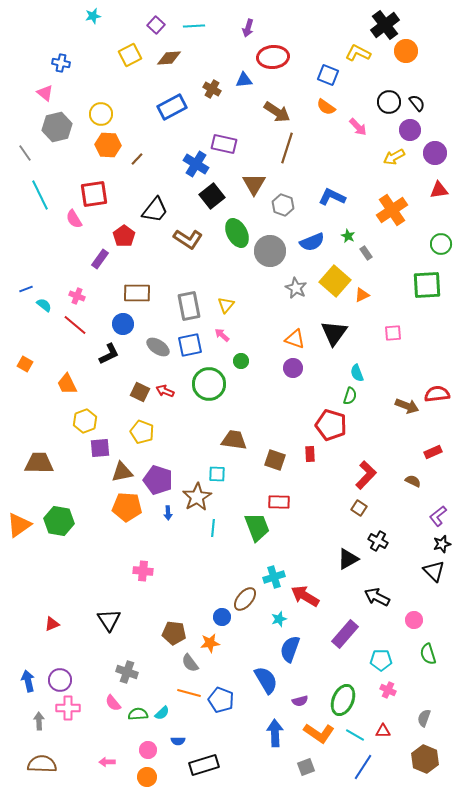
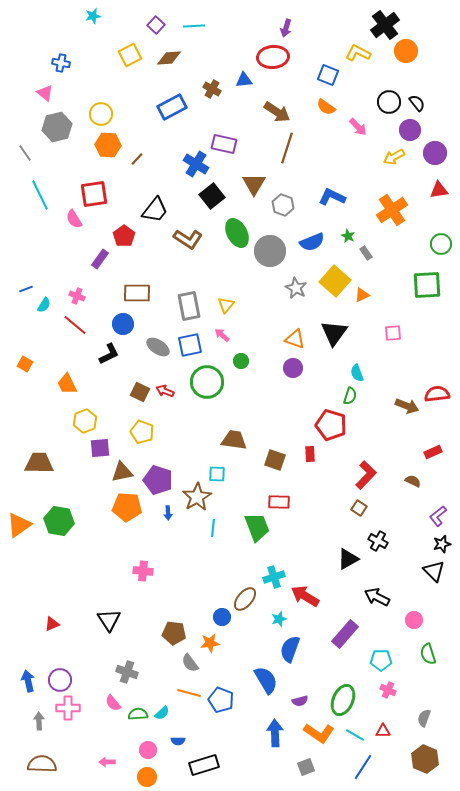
purple arrow at (248, 28): moved 38 px right
cyan semicircle at (44, 305): rotated 84 degrees clockwise
green circle at (209, 384): moved 2 px left, 2 px up
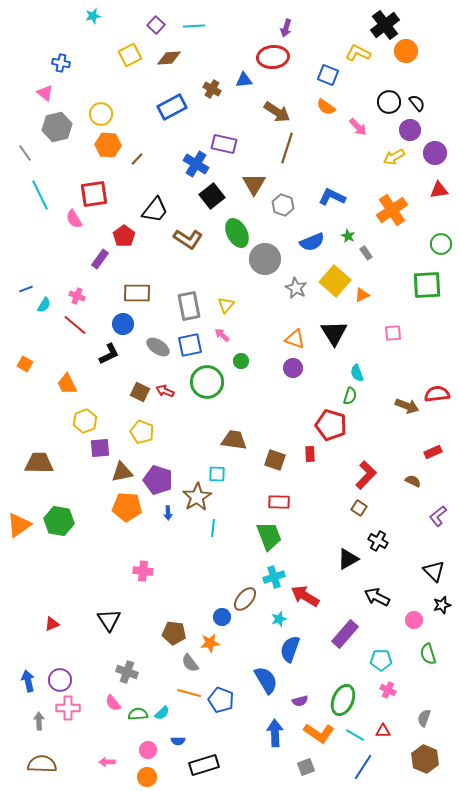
gray circle at (270, 251): moved 5 px left, 8 px down
black triangle at (334, 333): rotated 8 degrees counterclockwise
green trapezoid at (257, 527): moved 12 px right, 9 px down
black star at (442, 544): moved 61 px down
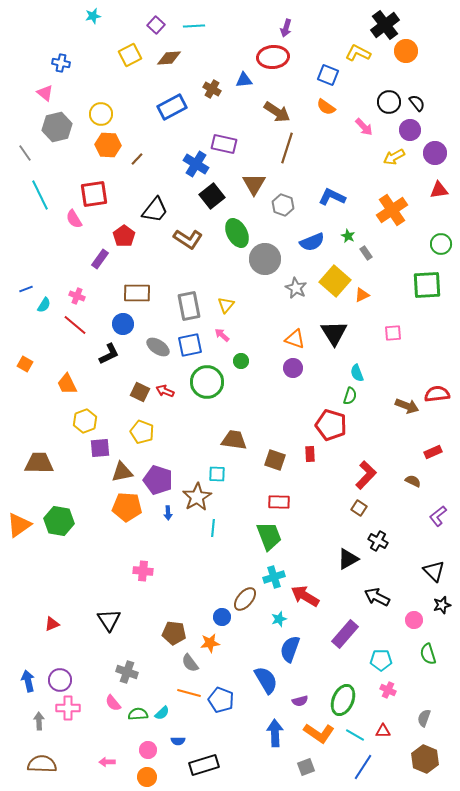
pink arrow at (358, 127): moved 6 px right
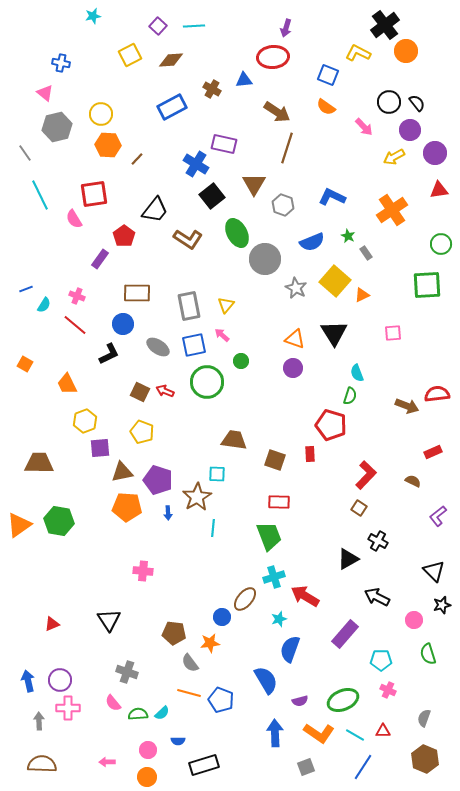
purple square at (156, 25): moved 2 px right, 1 px down
brown diamond at (169, 58): moved 2 px right, 2 px down
blue square at (190, 345): moved 4 px right
green ellipse at (343, 700): rotated 44 degrees clockwise
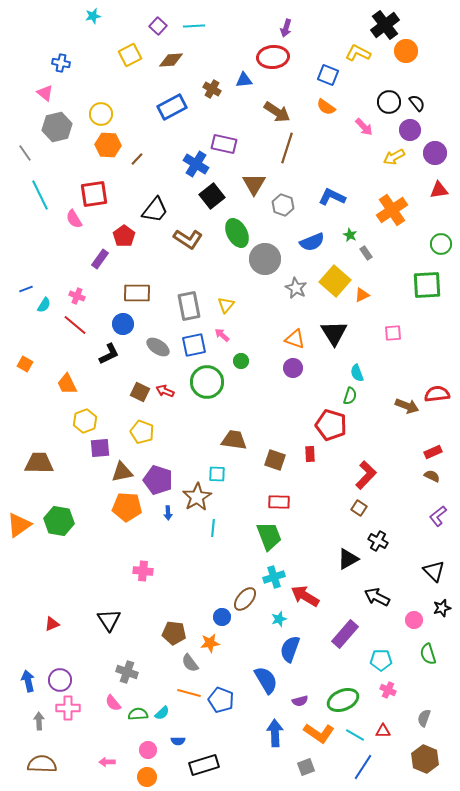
green star at (348, 236): moved 2 px right, 1 px up
brown semicircle at (413, 481): moved 19 px right, 5 px up
black star at (442, 605): moved 3 px down
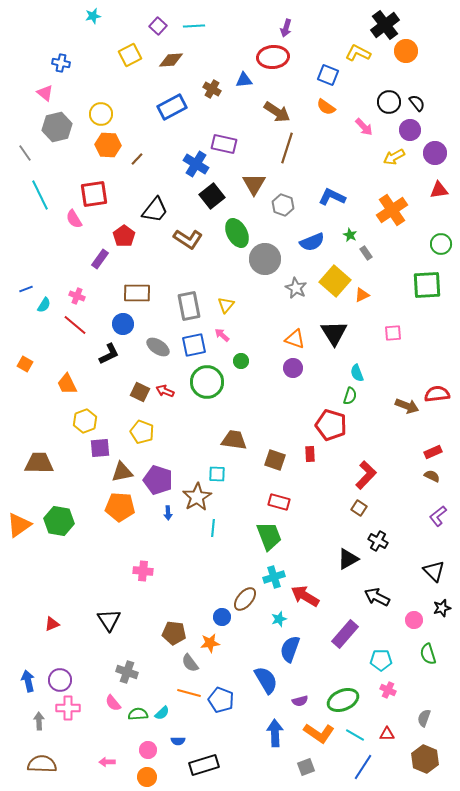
red rectangle at (279, 502): rotated 15 degrees clockwise
orange pentagon at (127, 507): moved 7 px left
red triangle at (383, 731): moved 4 px right, 3 px down
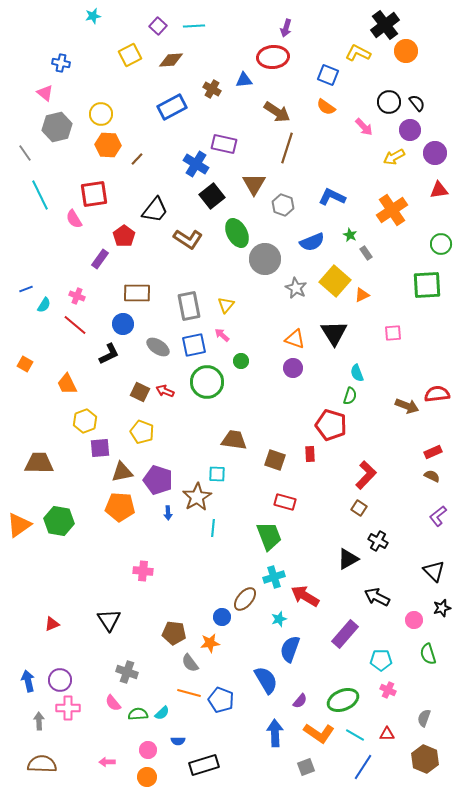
red rectangle at (279, 502): moved 6 px right
purple semicircle at (300, 701): rotated 35 degrees counterclockwise
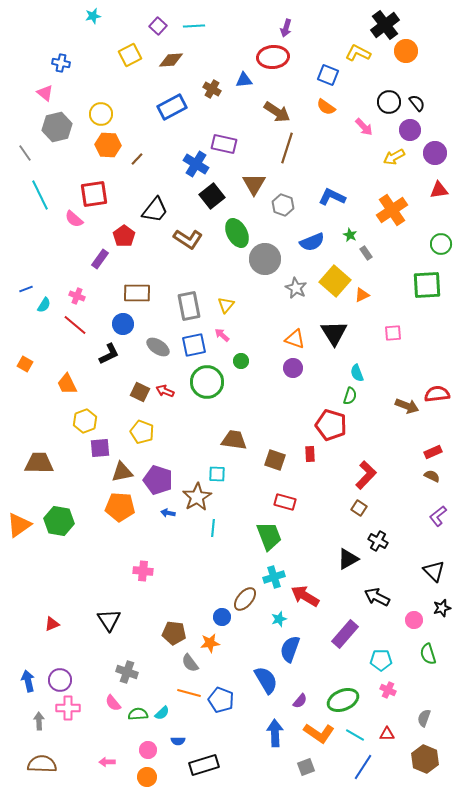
pink semicircle at (74, 219): rotated 18 degrees counterclockwise
blue arrow at (168, 513): rotated 104 degrees clockwise
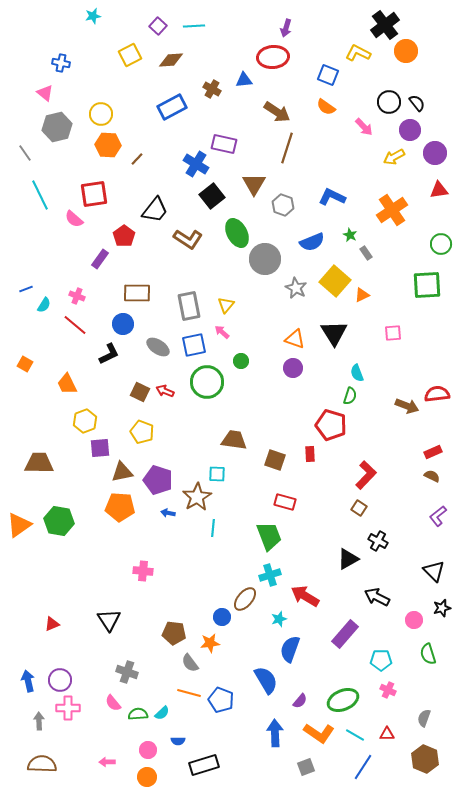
pink arrow at (222, 335): moved 3 px up
cyan cross at (274, 577): moved 4 px left, 2 px up
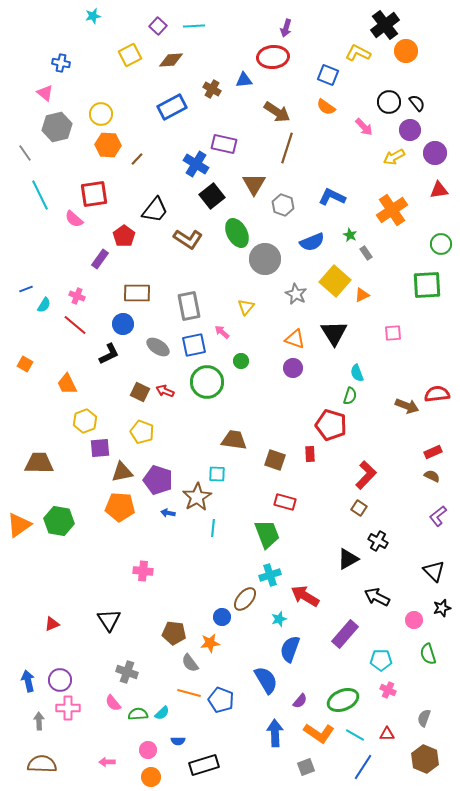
gray star at (296, 288): moved 6 px down
yellow triangle at (226, 305): moved 20 px right, 2 px down
green trapezoid at (269, 536): moved 2 px left, 2 px up
orange circle at (147, 777): moved 4 px right
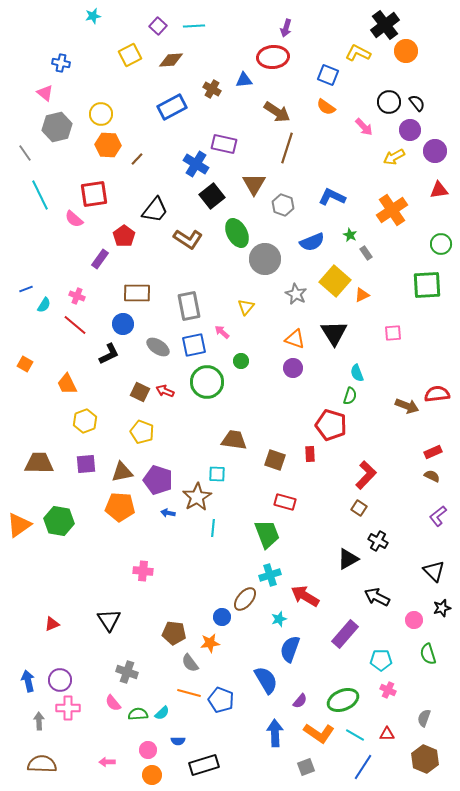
purple circle at (435, 153): moved 2 px up
purple square at (100, 448): moved 14 px left, 16 px down
orange circle at (151, 777): moved 1 px right, 2 px up
